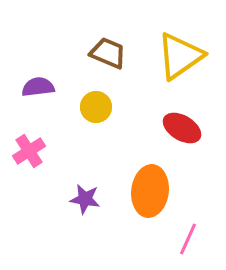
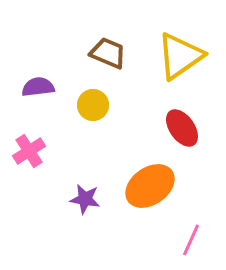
yellow circle: moved 3 px left, 2 px up
red ellipse: rotated 24 degrees clockwise
orange ellipse: moved 5 px up; rotated 48 degrees clockwise
pink line: moved 3 px right, 1 px down
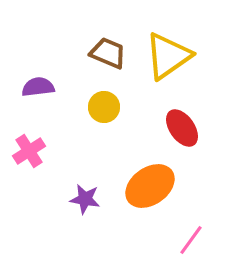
yellow triangle: moved 12 px left
yellow circle: moved 11 px right, 2 px down
pink line: rotated 12 degrees clockwise
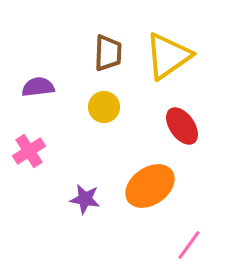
brown trapezoid: rotated 69 degrees clockwise
red ellipse: moved 2 px up
pink line: moved 2 px left, 5 px down
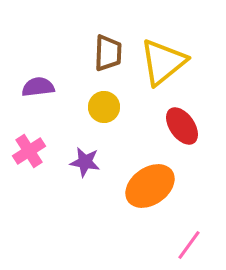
yellow triangle: moved 5 px left, 6 px down; rotated 4 degrees counterclockwise
purple star: moved 37 px up
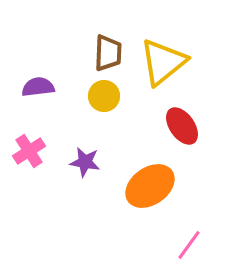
yellow circle: moved 11 px up
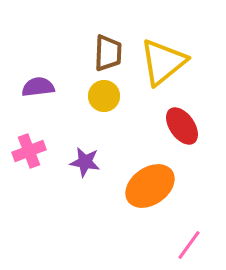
pink cross: rotated 12 degrees clockwise
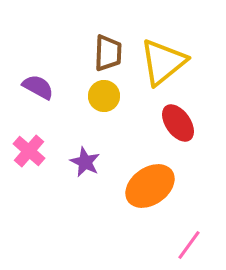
purple semicircle: rotated 36 degrees clockwise
red ellipse: moved 4 px left, 3 px up
pink cross: rotated 28 degrees counterclockwise
purple star: rotated 16 degrees clockwise
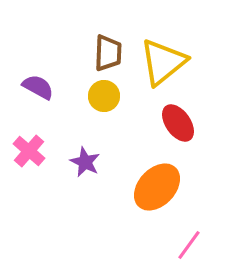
orange ellipse: moved 7 px right, 1 px down; rotated 12 degrees counterclockwise
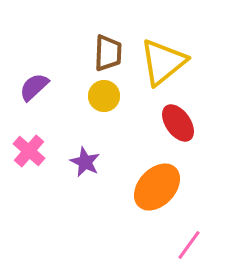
purple semicircle: moved 4 px left; rotated 72 degrees counterclockwise
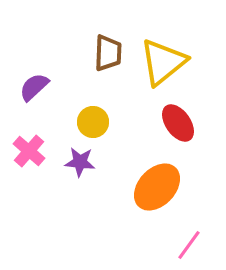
yellow circle: moved 11 px left, 26 px down
purple star: moved 5 px left; rotated 20 degrees counterclockwise
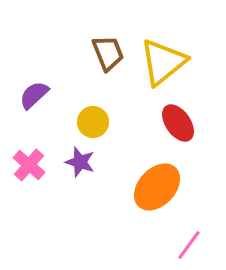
brown trapezoid: rotated 24 degrees counterclockwise
purple semicircle: moved 8 px down
pink cross: moved 14 px down
purple star: rotated 12 degrees clockwise
